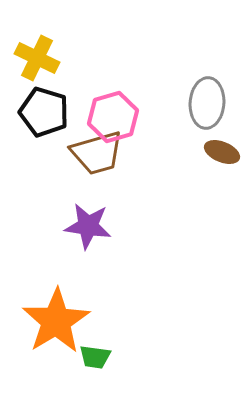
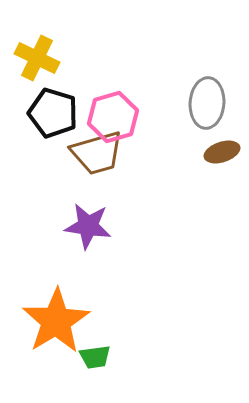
black pentagon: moved 9 px right, 1 px down
brown ellipse: rotated 40 degrees counterclockwise
green trapezoid: rotated 16 degrees counterclockwise
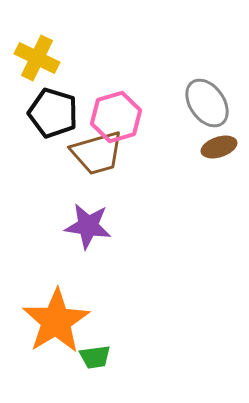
gray ellipse: rotated 39 degrees counterclockwise
pink hexagon: moved 3 px right
brown ellipse: moved 3 px left, 5 px up
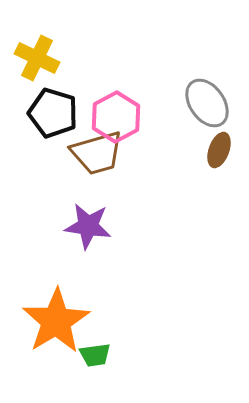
pink hexagon: rotated 12 degrees counterclockwise
brown ellipse: moved 3 px down; rotated 52 degrees counterclockwise
green trapezoid: moved 2 px up
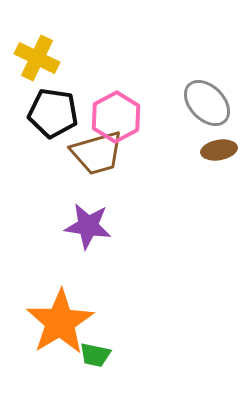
gray ellipse: rotated 9 degrees counterclockwise
black pentagon: rotated 9 degrees counterclockwise
brown ellipse: rotated 60 degrees clockwise
orange star: moved 4 px right, 1 px down
green trapezoid: rotated 20 degrees clockwise
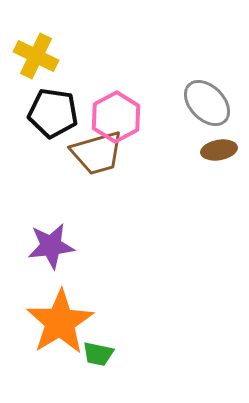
yellow cross: moved 1 px left, 2 px up
purple star: moved 37 px left, 20 px down; rotated 15 degrees counterclockwise
green trapezoid: moved 3 px right, 1 px up
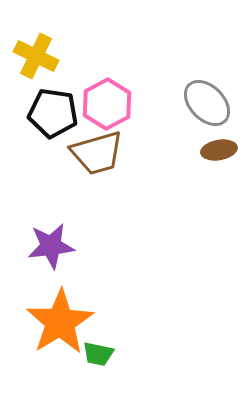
pink hexagon: moved 9 px left, 13 px up
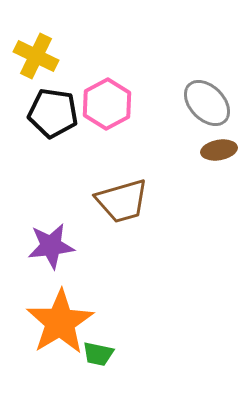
brown trapezoid: moved 25 px right, 48 px down
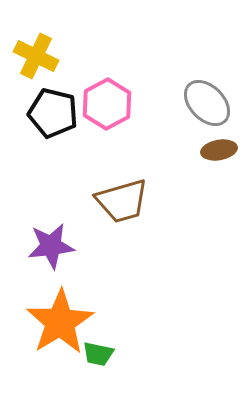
black pentagon: rotated 6 degrees clockwise
